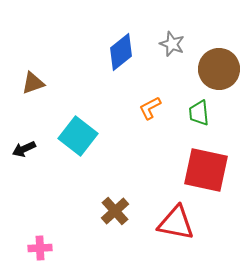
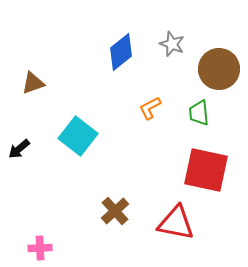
black arrow: moved 5 px left; rotated 15 degrees counterclockwise
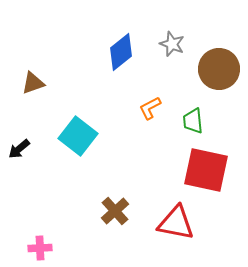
green trapezoid: moved 6 px left, 8 px down
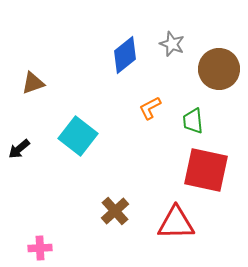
blue diamond: moved 4 px right, 3 px down
red triangle: rotated 12 degrees counterclockwise
